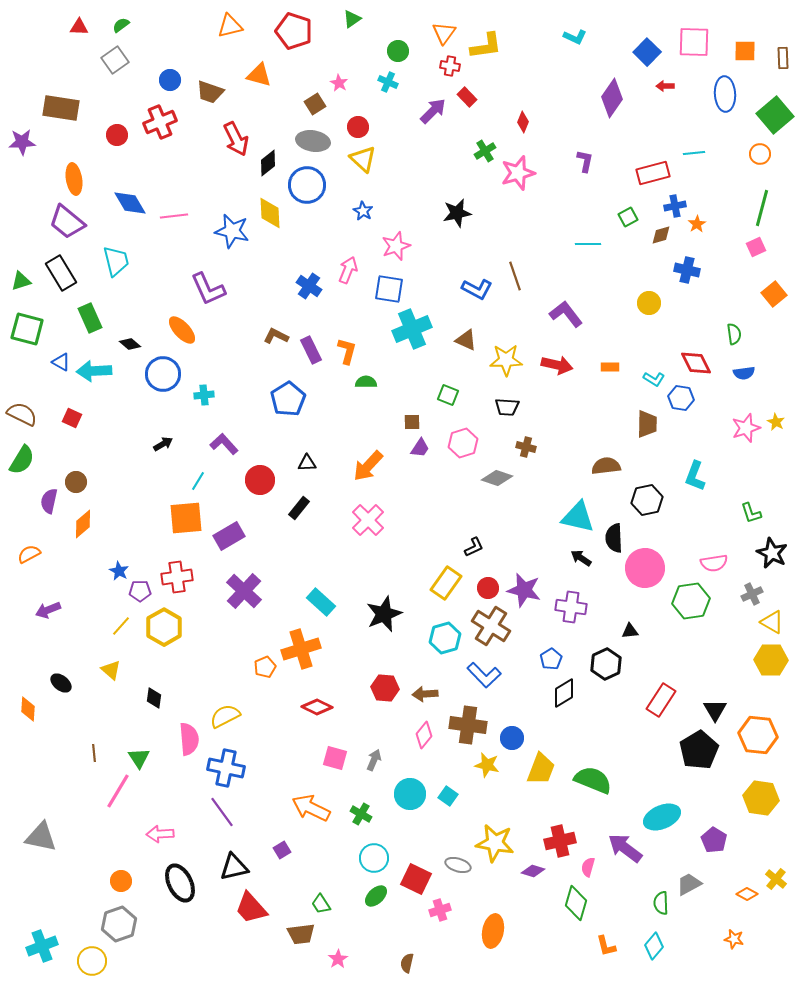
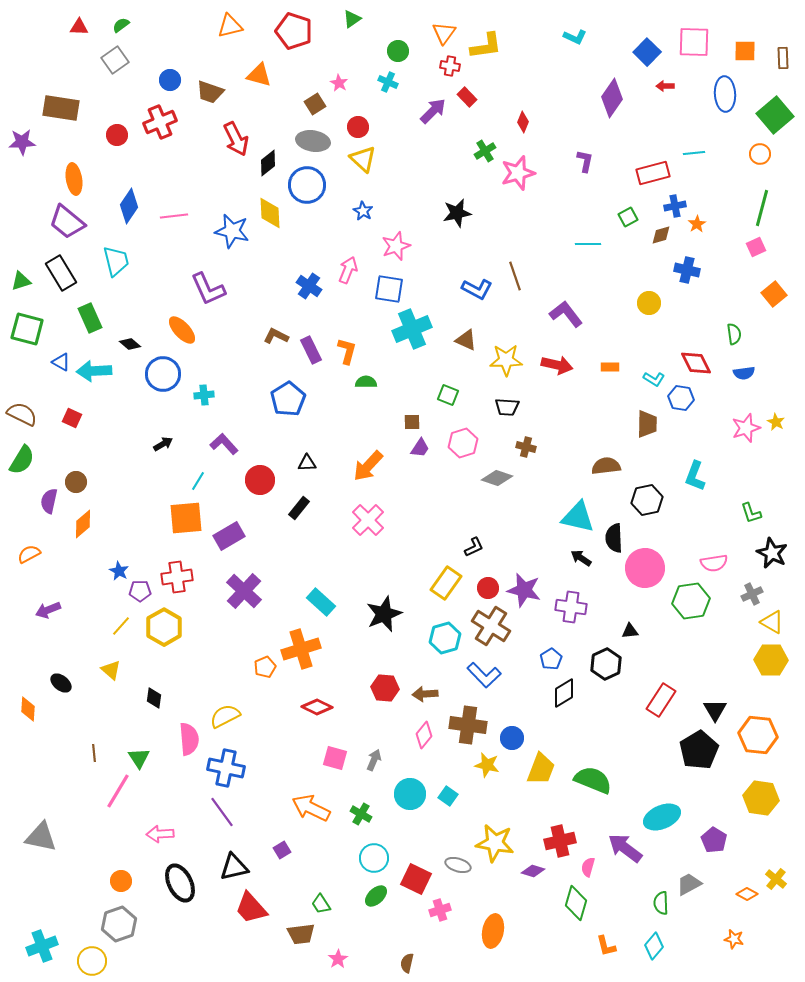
blue diamond at (130, 203): moved 1 px left, 3 px down; rotated 64 degrees clockwise
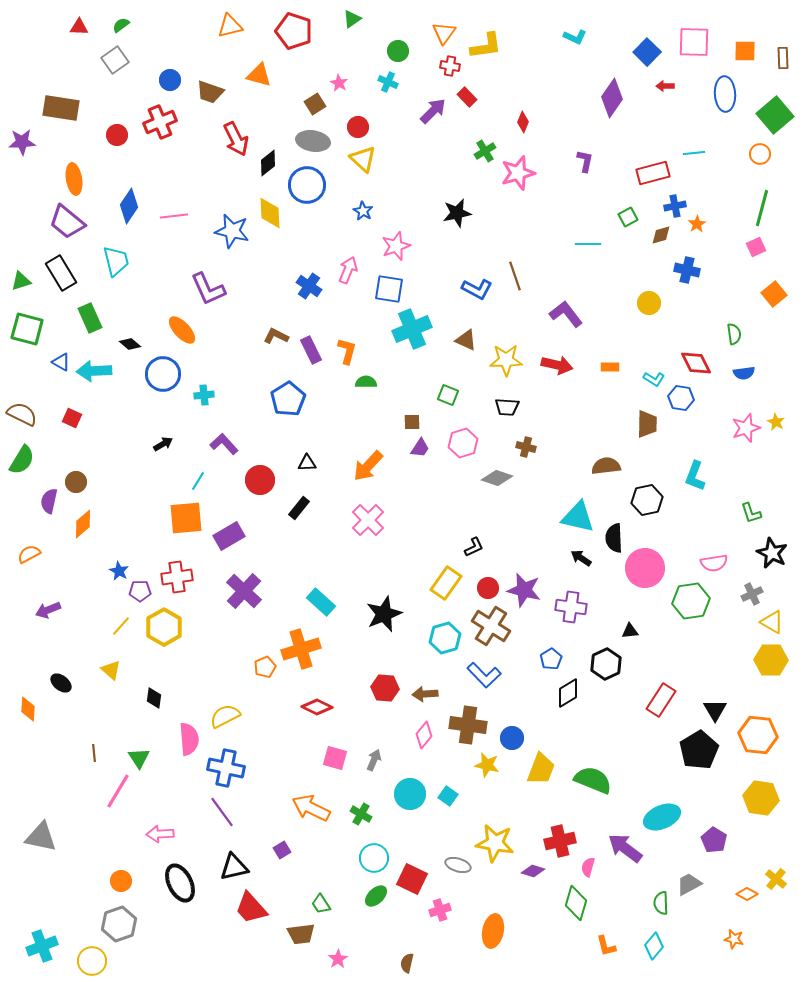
black diamond at (564, 693): moved 4 px right
red square at (416, 879): moved 4 px left
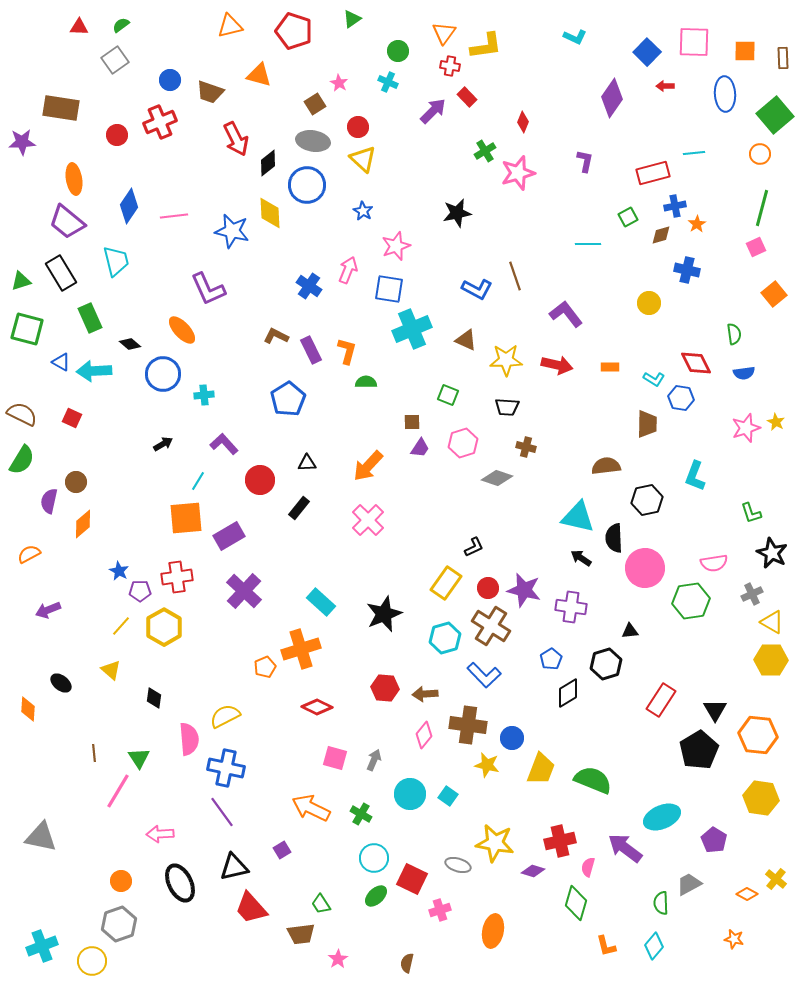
black hexagon at (606, 664): rotated 8 degrees clockwise
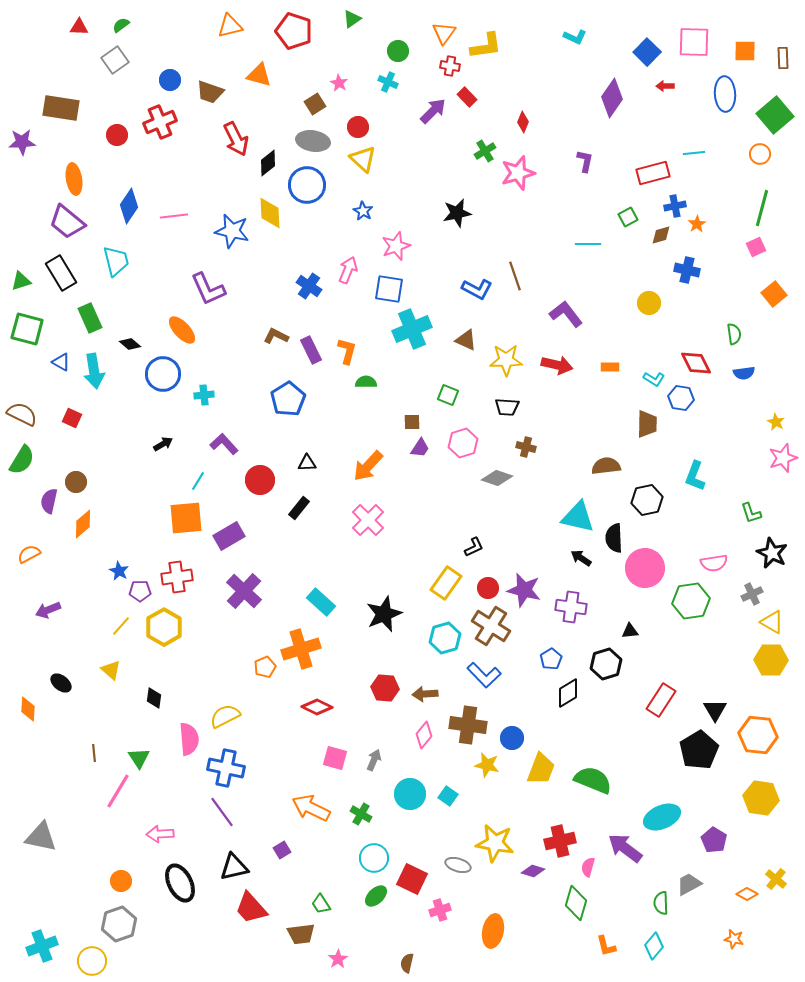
cyan arrow at (94, 371): rotated 96 degrees counterclockwise
pink star at (746, 428): moved 37 px right, 30 px down
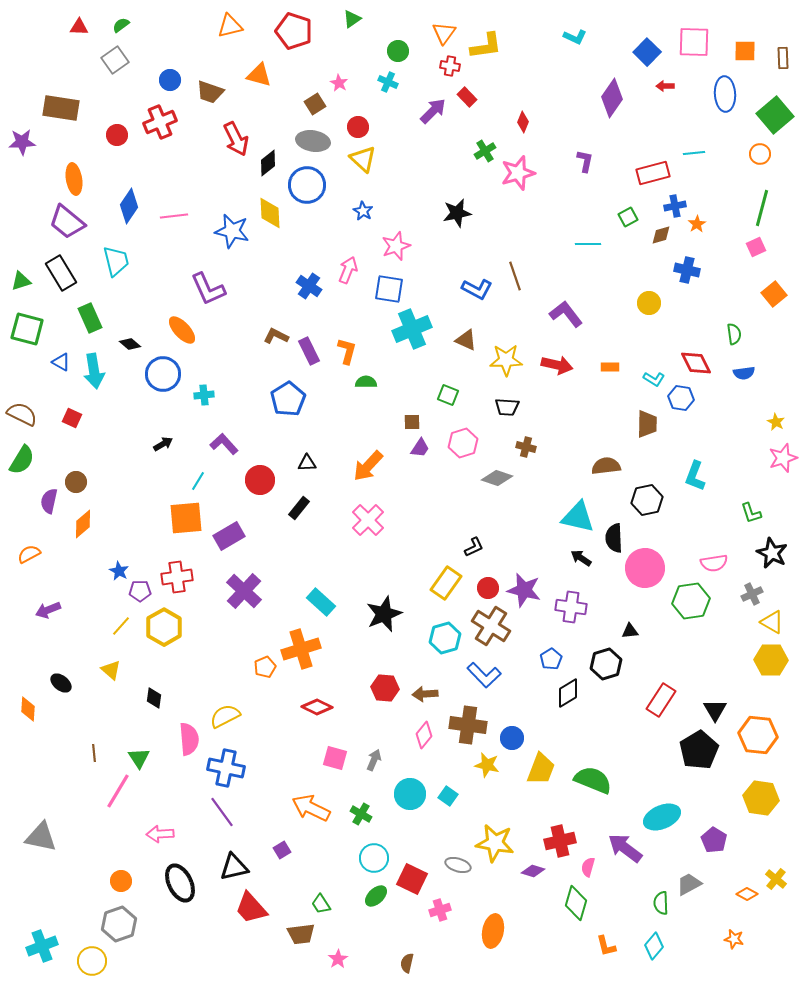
purple rectangle at (311, 350): moved 2 px left, 1 px down
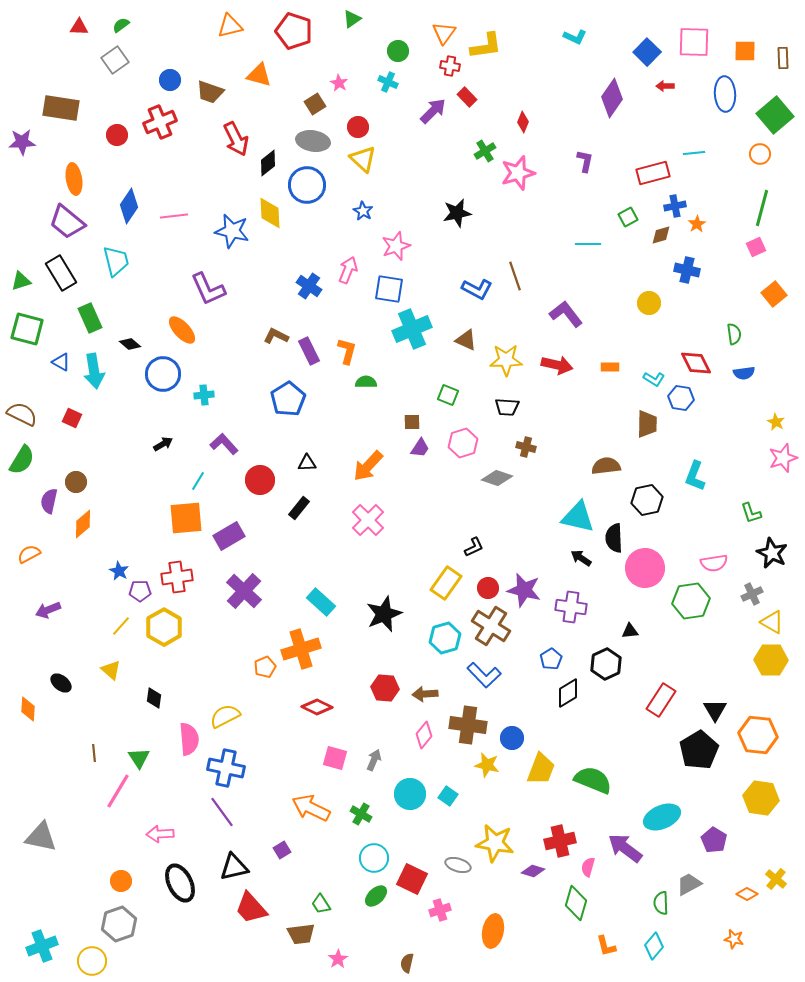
black hexagon at (606, 664): rotated 8 degrees counterclockwise
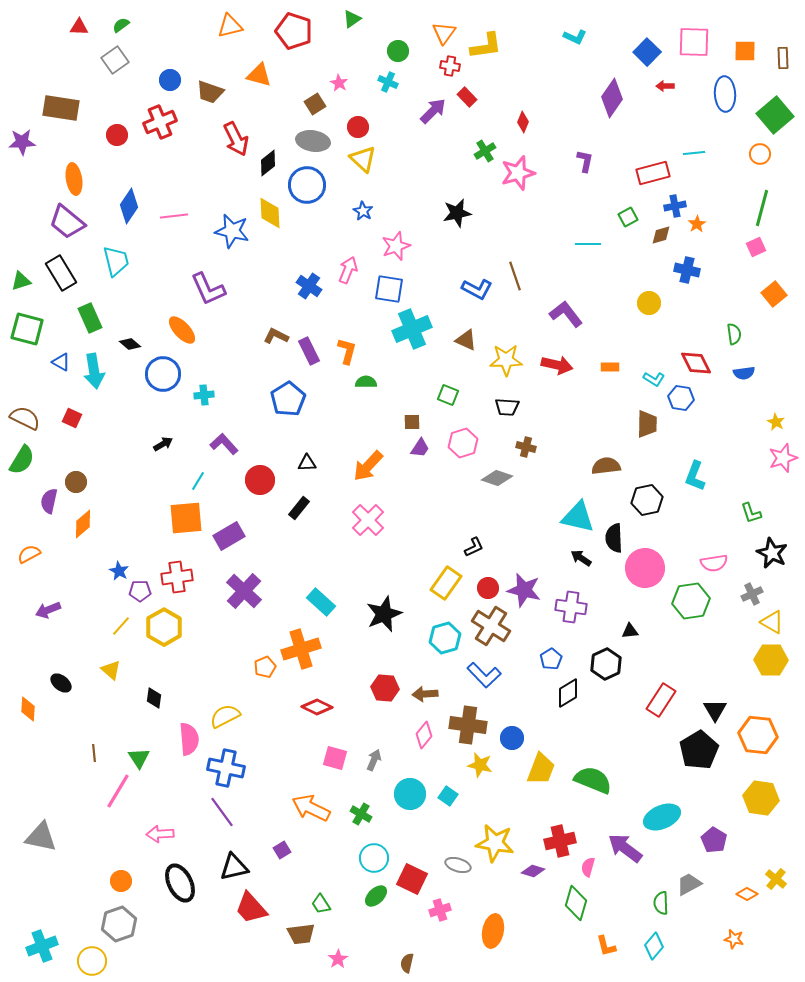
brown semicircle at (22, 414): moved 3 px right, 4 px down
yellow star at (487, 765): moved 7 px left
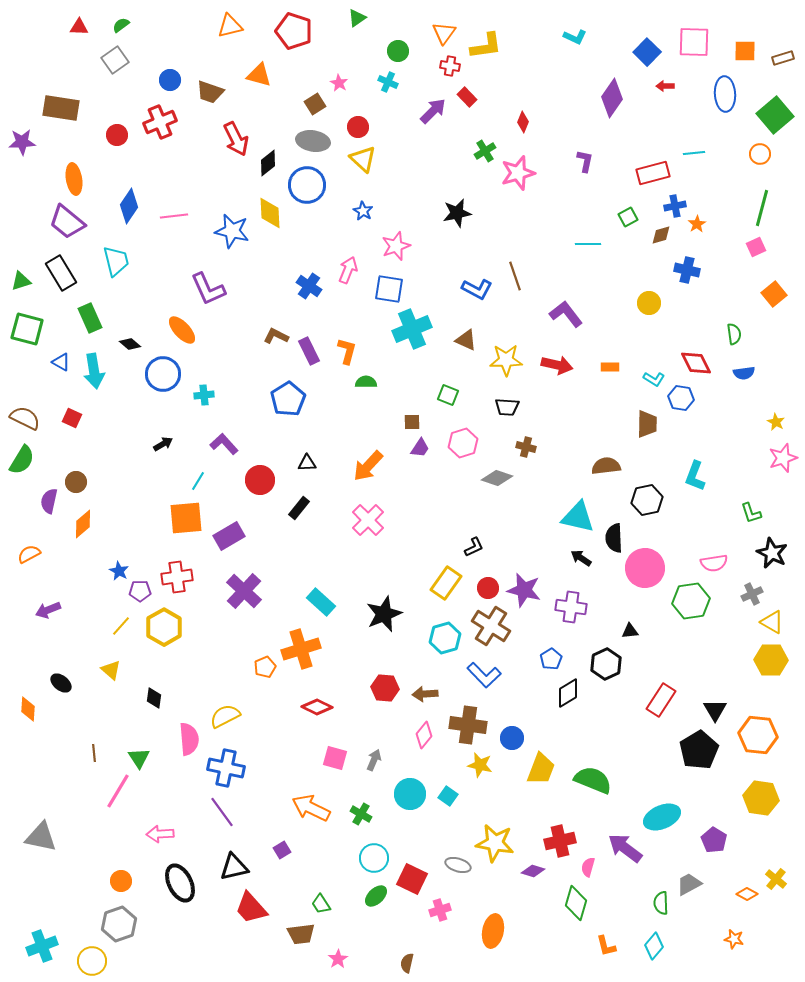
green triangle at (352, 19): moved 5 px right, 1 px up
brown rectangle at (783, 58): rotated 75 degrees clockwise
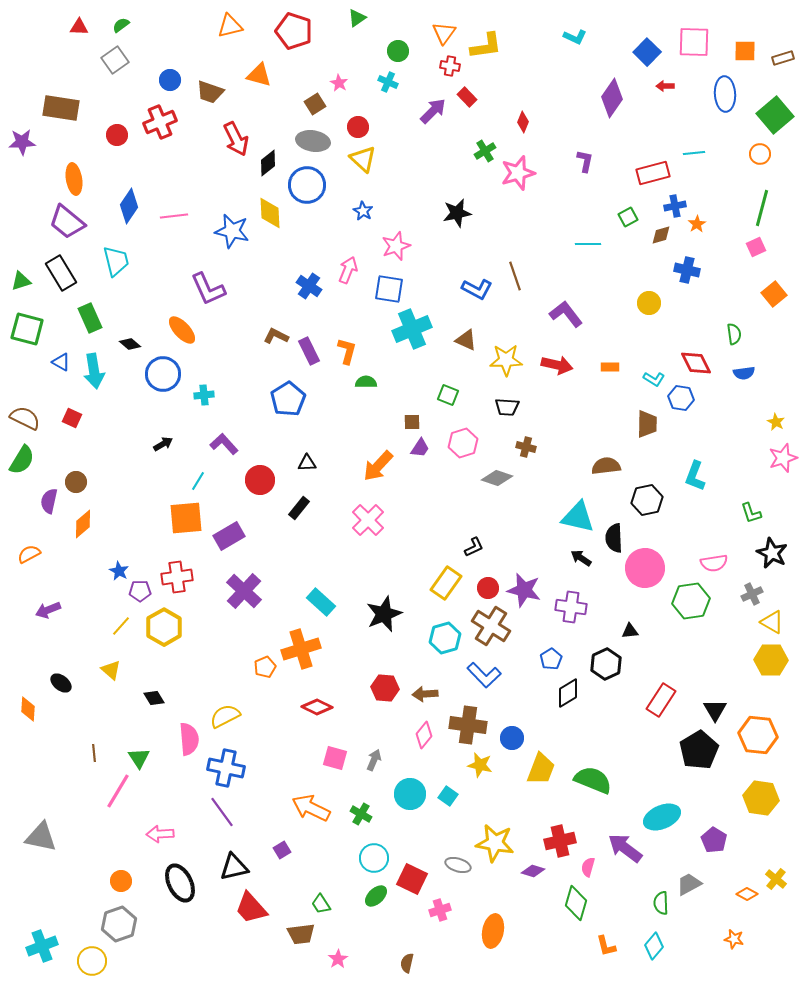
orange arrow at (368, 466): moved 10 px right
black diamond at (154, 698): rotated 40 degrees counterclockwise
